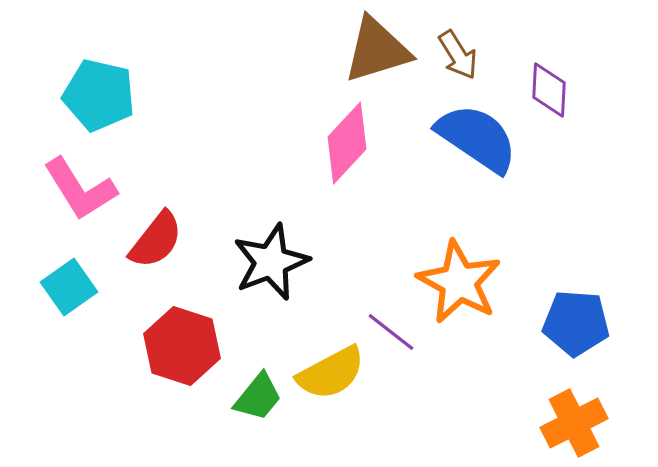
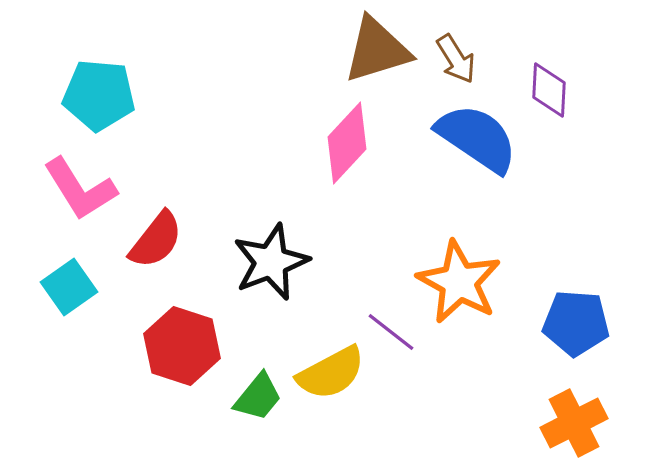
brown arrow: moved 2 px left, 4 px down
cyan pentagon: rotated 8 degrees counterclockwise
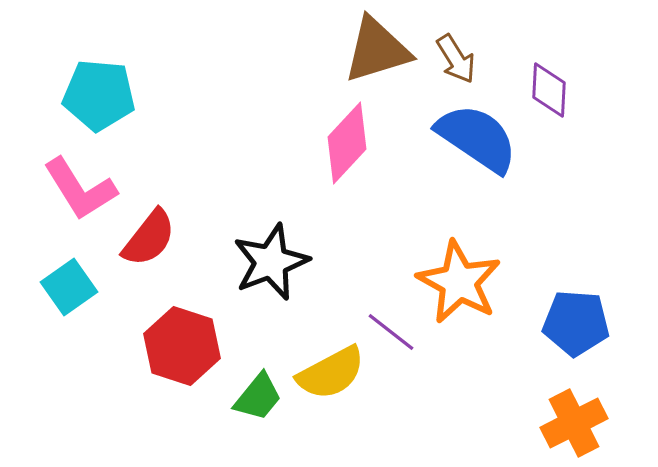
red semicircle: moved 7 px left, 2 px up
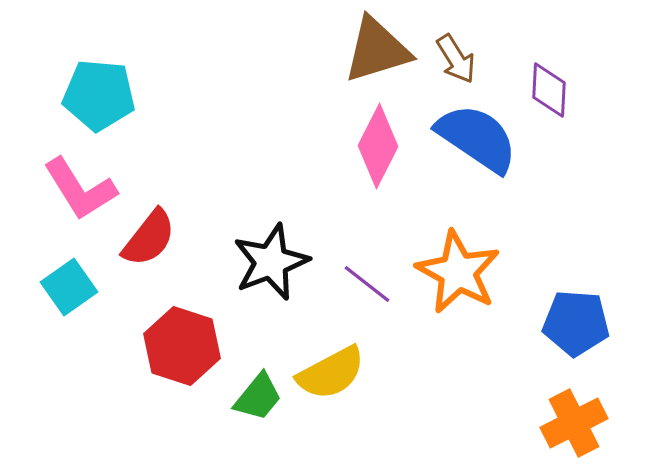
pink diamond: moved 31 px right, 3 px down; rotated 16 degrees counterclockwise
orange star: moved 1 px left, 10 px up
purple line: moved 24 px left, 48 px up
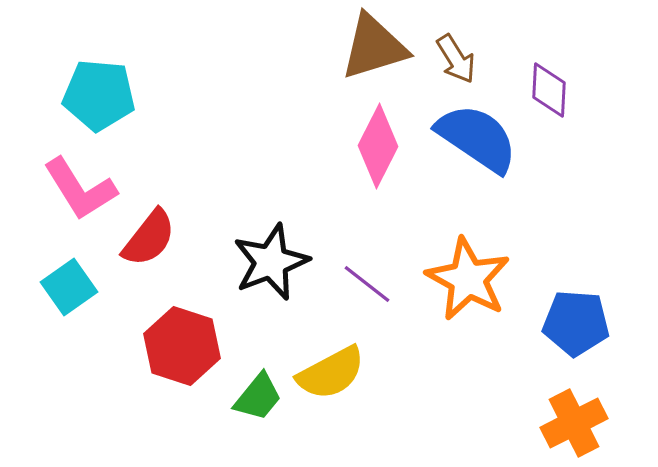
brown triangle: moved 3 px left, 3 px up
orange star: moved 10 px right, 7 px down
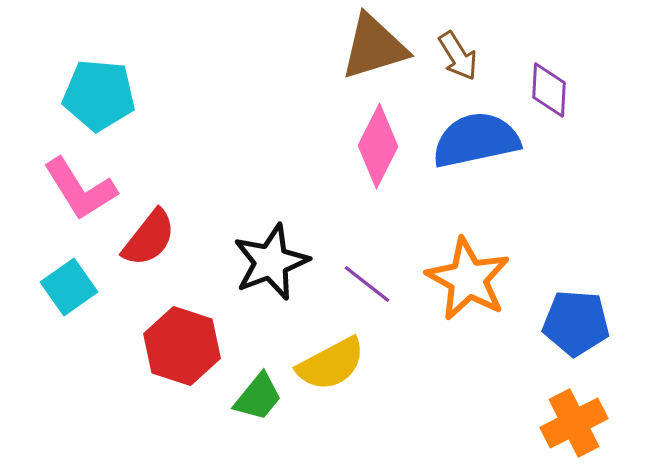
brown arrow: moved 2 px right, 3 px up
blue semicircle: moved 1 px left, 2 px down; rotated 46 degrees counterclockwise
yellow semicircle: moved 9 px up
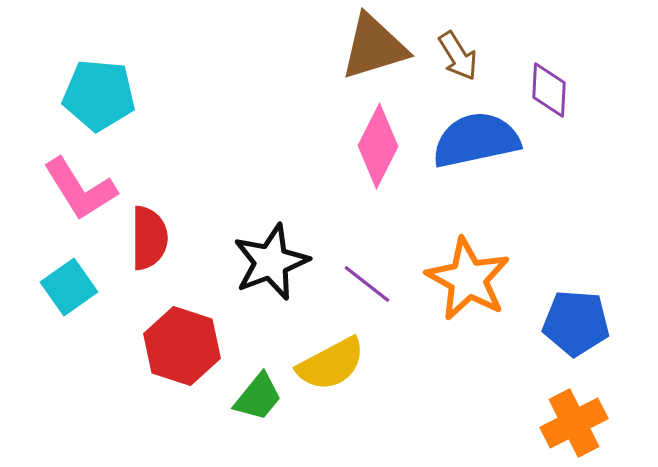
red semicircle: rotated 38 degrees counterclockwise
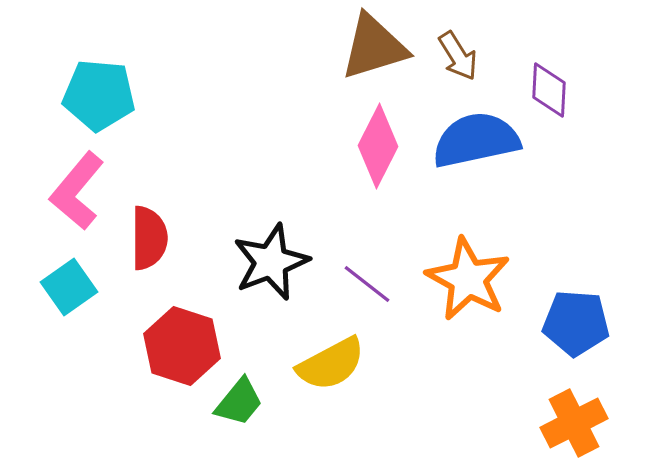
pink L-shape: moved 3 px left, 2 px down; rotated 72 degrees clockwise
green trapezoid: moved 19 px left, 5 px down
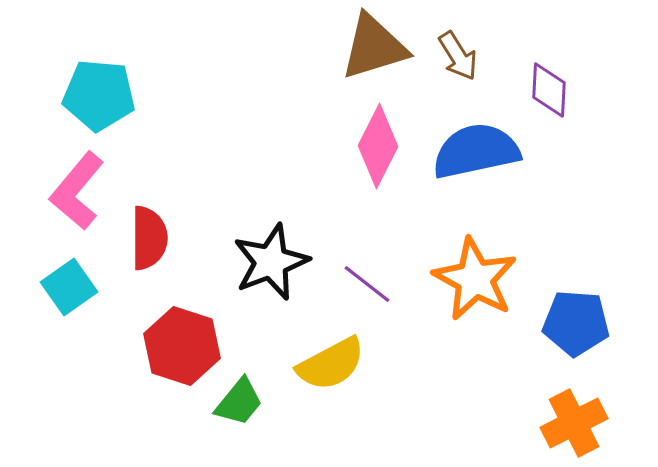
blue semicircle: moved 11 px down
orange star: moved 7 px right
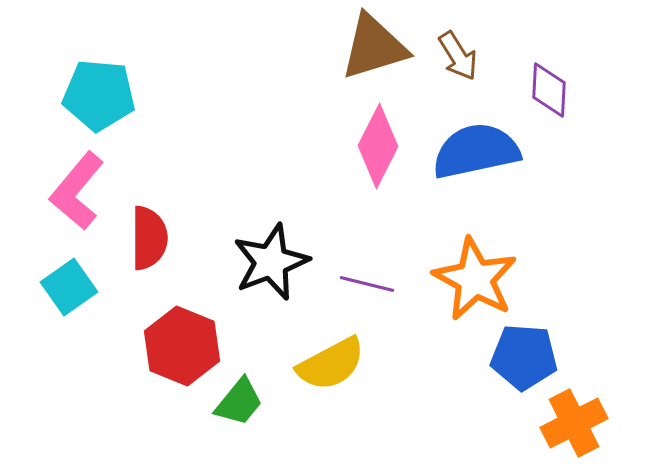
purple line: rotated 24 degrees counterclockwise
blue pentagon: moved 52 px left, 34 px down
red hexagon: rotated 4 degrees clockwise
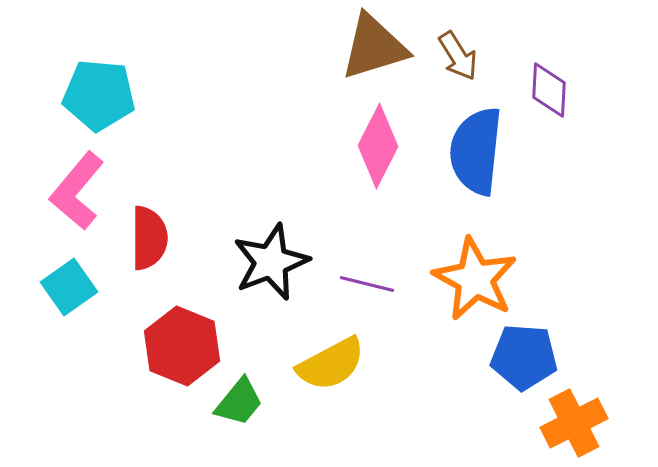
blue semicircle: rotated 72 degrees counterclockwise
